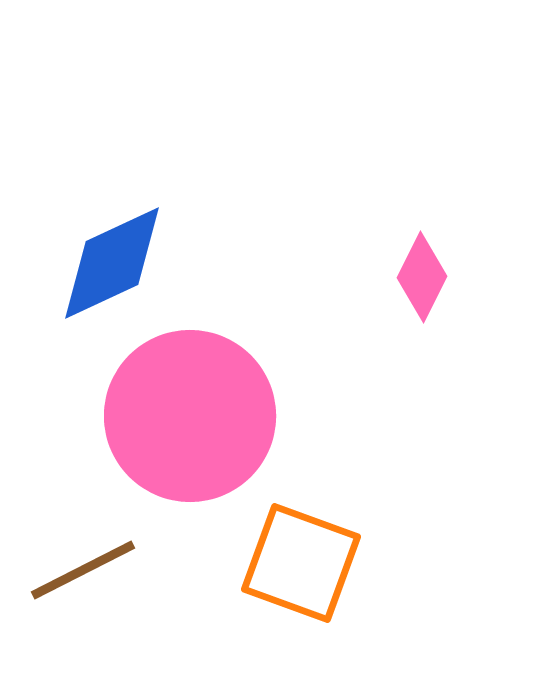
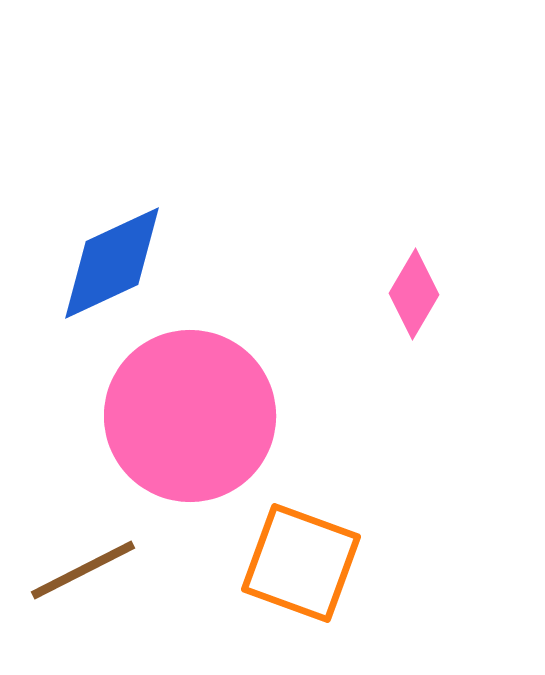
pink diamond: moved 8 px left, 17 px down; rotated 4 degrees clockwise
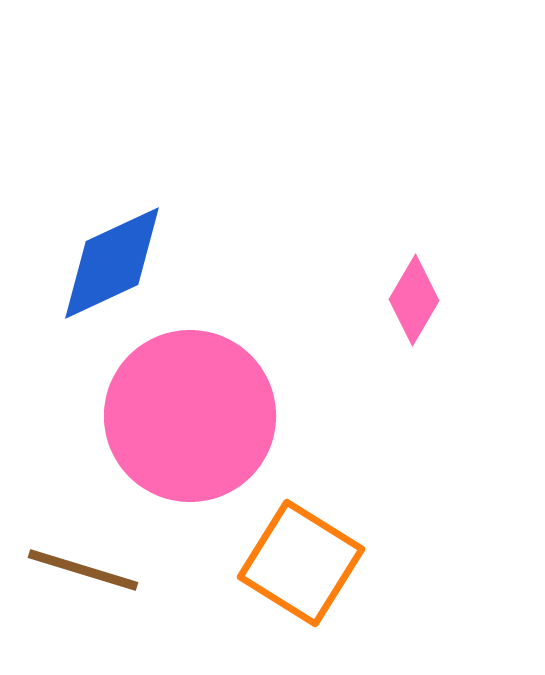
pink diamond: moved 6 px down
orange square: rotated 12 degrees clockwise
brown line: rotated 44 degrees clockwise
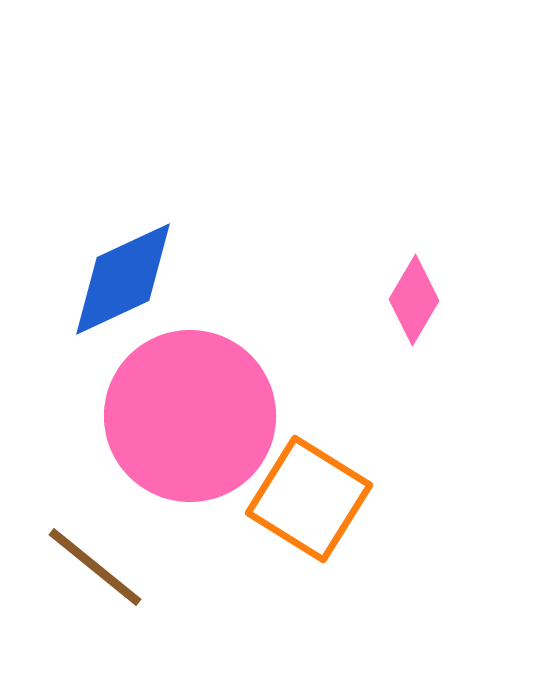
blue diamond: moved 11 px right, 16 px down
orange square: moved 8 px right, 64 px up
brown line: moved 12 px right, 3 px up; rotated 22 degrees clockwise
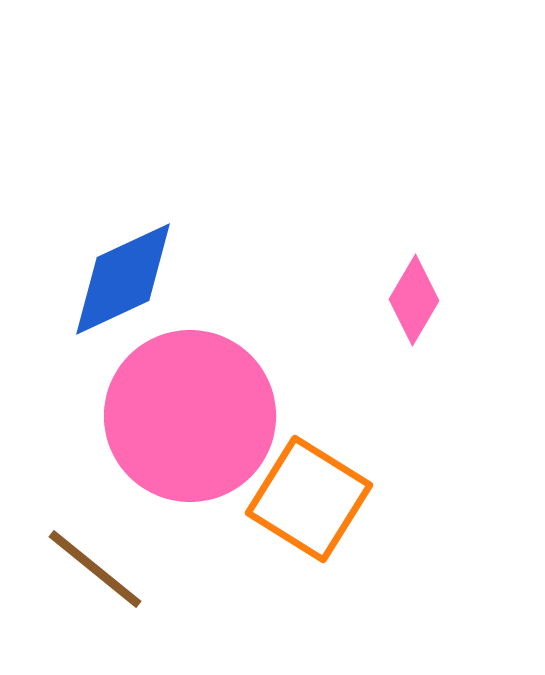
brown line: moved 2 px down
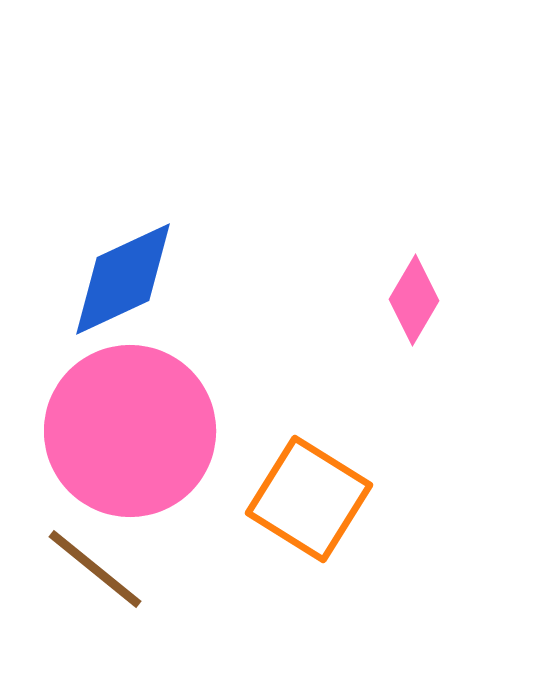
pink circle: moved 60 px left, 15 px down
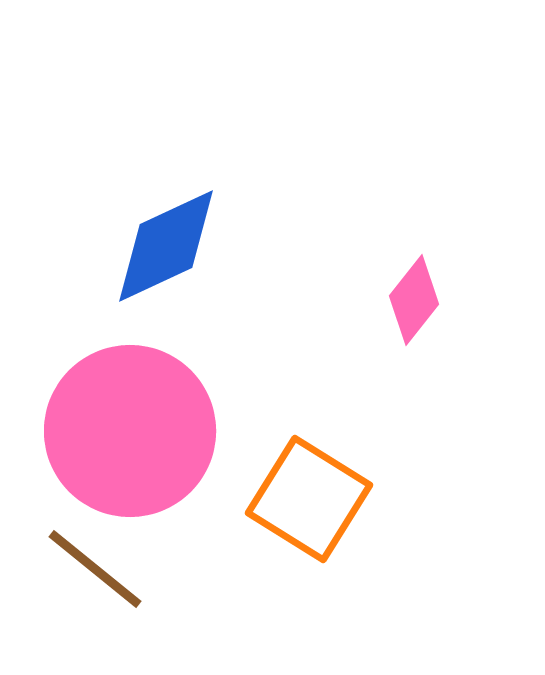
blue diamond: moved 43 px right, 33 px up
pink diamond: rotated 8 degrees clockwise
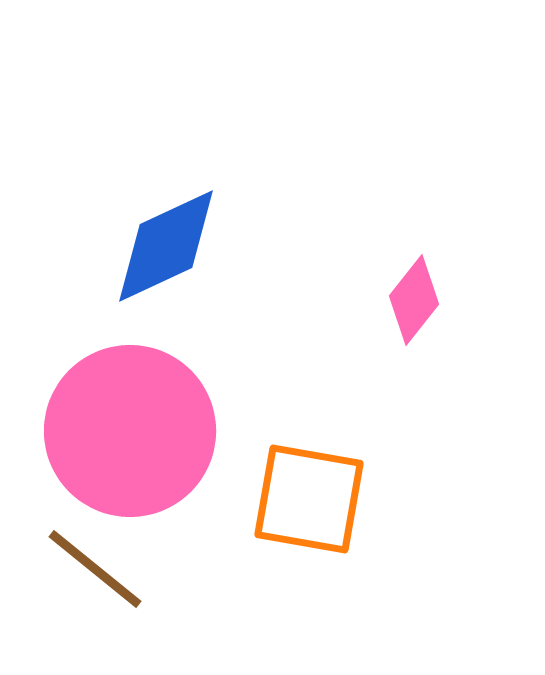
orange square: rotated 22 degrees counterclockwise
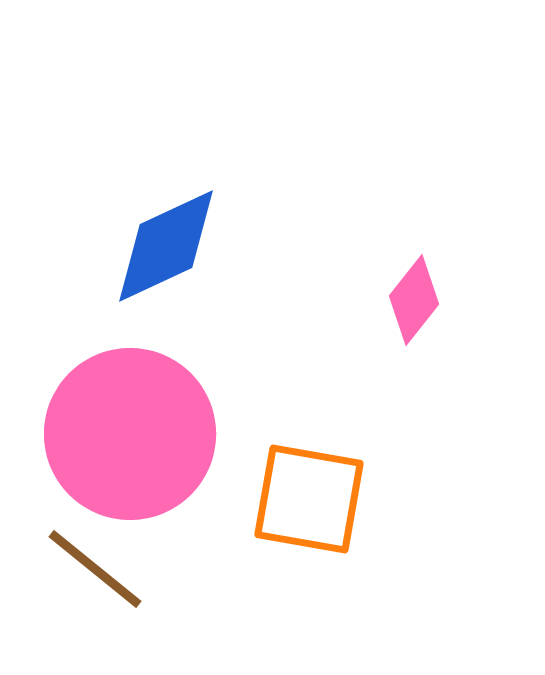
pink circle: moved 3 px down
